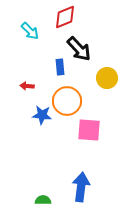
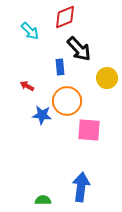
red arrow: rotated 24 degrees clockwise
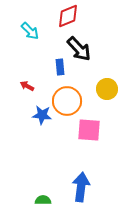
red diamond: moved 3 px right, 1 px up
yellow circle: moved 11 px down
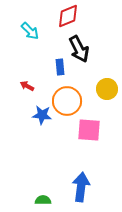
black arrow: rotated 16 degrees clockwise
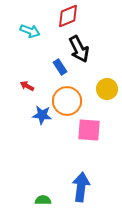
cyan arrow: rotated 24 degrees counterclockwise
blue rectangle: rotated 28 degrees counterclockwise
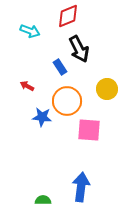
blue star: moved 2 px down
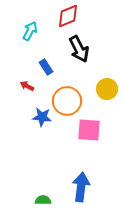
cyan arrow: rotated 84 degrees counterclockwise
blue rectangle: moved 14 px left
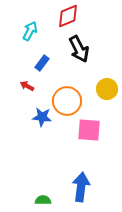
blue rectangle: moved 4 px left, 4 px up; rotated 70 degrees clockwise
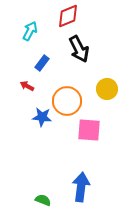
green semicircle: rotated 21 degrees clockwise
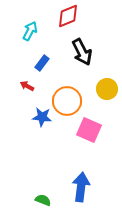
black arrow: moved 3 px right, 3 px down
pink square: rotated 20 degrees clockwise
